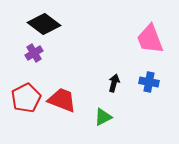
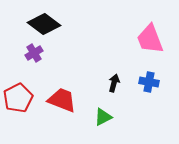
red pentagon: moved 8 px left
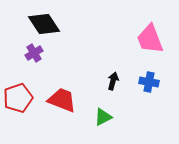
black diamond: rotated 20 degrees clockwise
black arrow: moved 1 px left, 2 px up
red pentagon: rotated 8 degrees clockwise
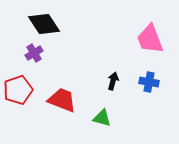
red pentagon: moved 8 px up
green triangle: moved 1 px left, 1 px down; rotated 42 degrees clockwise
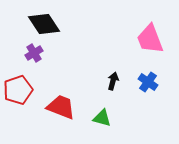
blue cross: moved 1 px left; rotated 24 degrees clockwise
red trapezoid: moved 1 px left, 7 px down
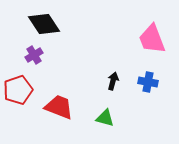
pink trapezoid: moved 2 px right
purple cross: moved 2 px down
blue cross: rotated 24 degrees counterclockwise
red trapezoid: moved 2 px left
green triangle: moved 3 px right
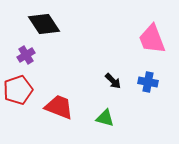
purple cross: moved 8 px left
black arrow: rotated 120 degrees clockwise
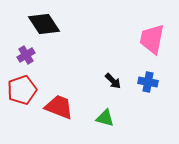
pink trapezoid: rotated 32 degrees clockwise
red pentagon: moved 4 px right
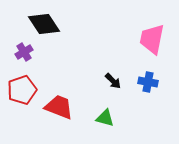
purple cross: moved 2 px left, 3 px up
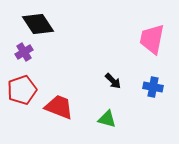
black diamond: moved 6 px left
blue cross: moved 5 px right, 5 px down
green triangle: moved 2 px right, 1 px down
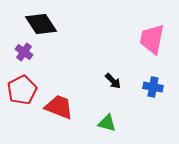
black diamond: moved 3 px right
purple cross: rotated 24 degrees counterclockwise
red pentagon: rotated 8 degrees counterclockwise
green triangle: moved 4 px down
